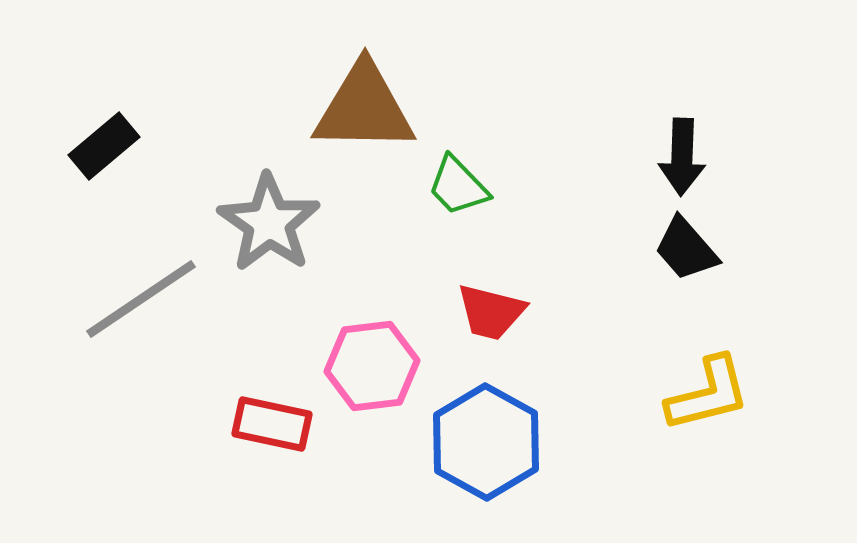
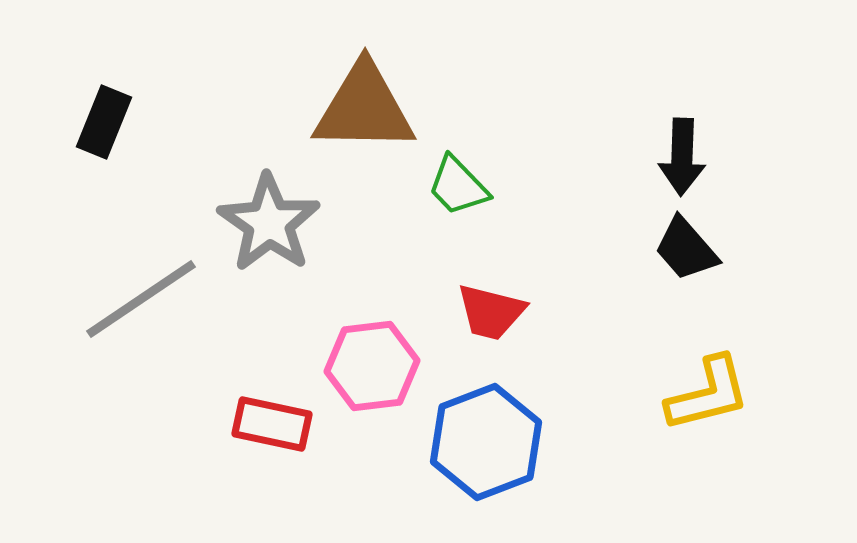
black rectangle: moved 24 px up; rotated 28 degrees counterclockwise
blue hexagon: rotated 10 degrees clockwise
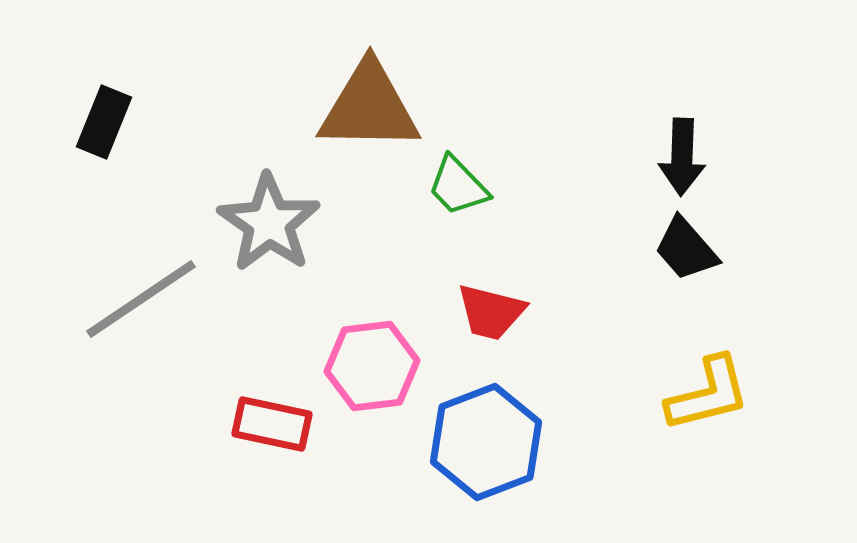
brown triangle: moved 5 px right, 1 px up
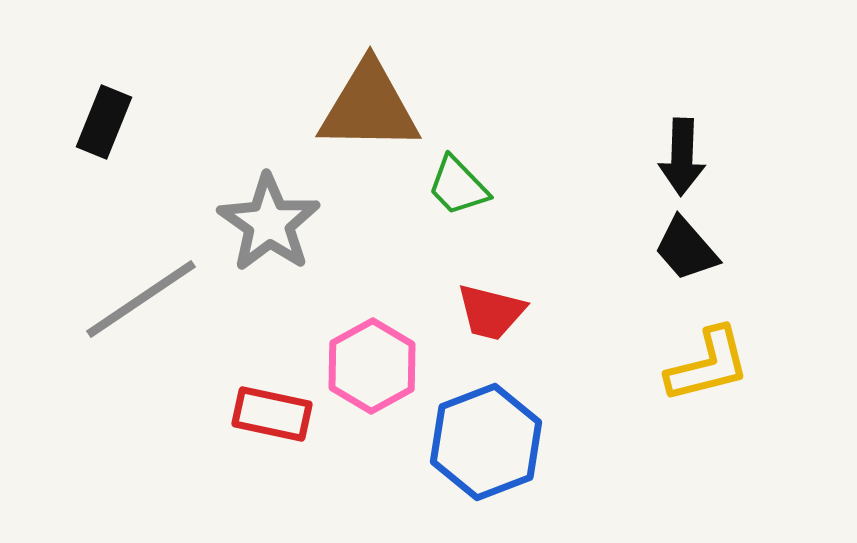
pink hexagon: rotated 22 degrees counterclockwise
yellow L-shape: moved 29 px up
red rectangle: moved 10 px up
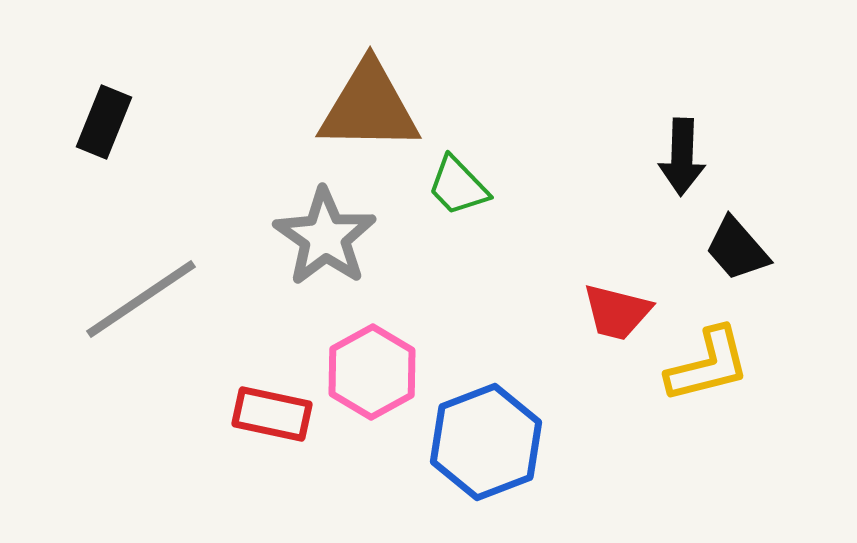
gray star: moved 56 px right, 14 px down
black trapezoid: moved 51 px right
red trapezoid: moved 126 px right
pink hexagon: moved 6 px down
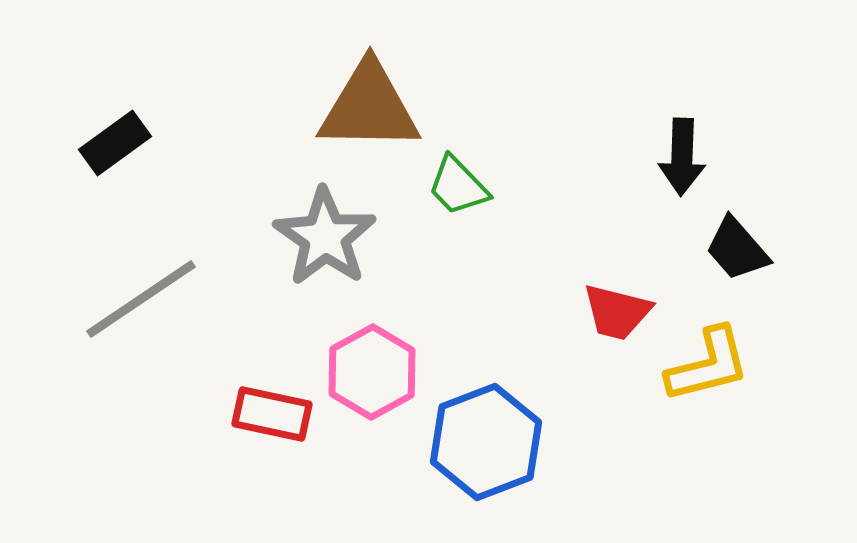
black rectangle: moved 11 px right, 21 px down; rotated 32 degrees clockwise
